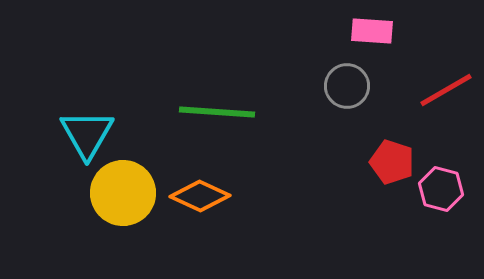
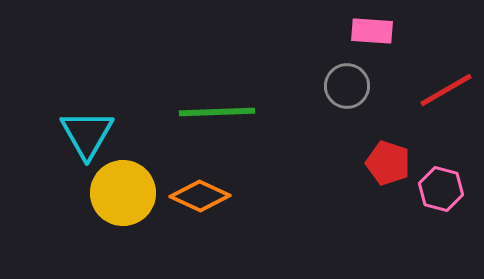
green line: rotated 6 degrees counterclockwise
red pentagon: moved 4 px left, 1 px down
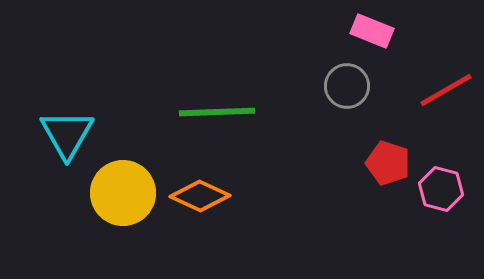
pink rectangle: rotated 18 degrees clockwise
cyan triangle: moved 20 px left
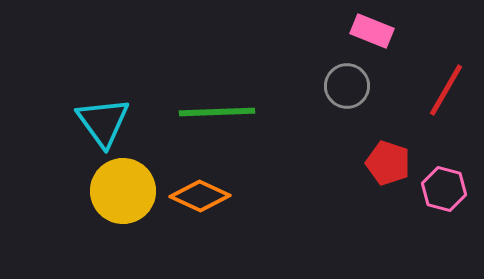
red line: rotated 30 degrees counterclockwise
cyan triangle: moved 36 px right, 12 px up; rotated 6 degrees counterclockwise
pink hexagon: moved 3 px right
yellow circle: moved 2 px up
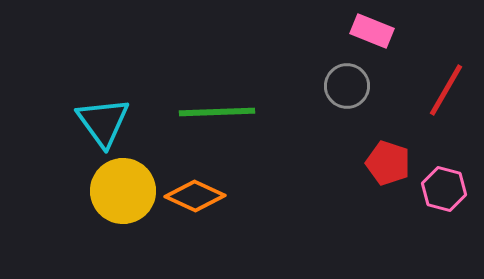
orange diamond: moved 5 px left
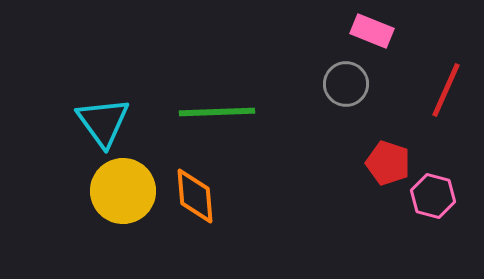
gray circle: moved 1 px left, 2 px up
red line: rotated 6 degrees counterclockwise
pink hexagon: moved 11 px left, 7 px down
orange diamond: rotated 60 degrees clockwise
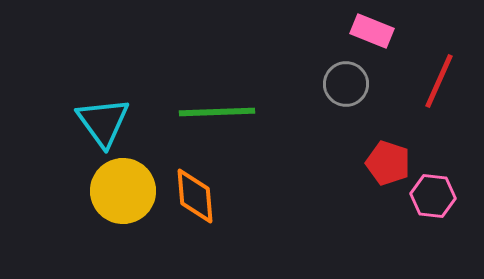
red line: moved 7 px left, 9 px up
pink hexagon: rotated 9 degrees counterclockwise
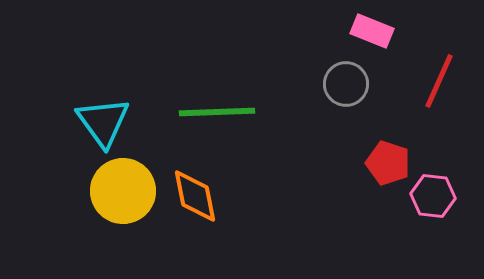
orange diamond: rotated 6 degrees counterclockwise
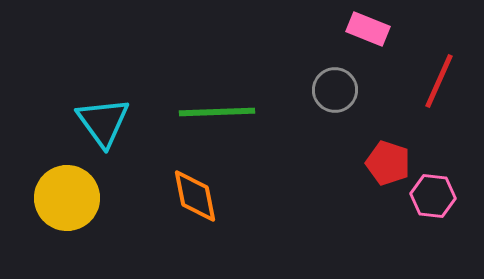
pink rectangle: moved 4 px left, 2 px up
gray circle: moved 11 px left, 6 px down
yellow circle: moved 56 px left, 7 px down
